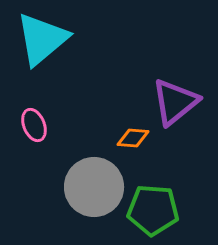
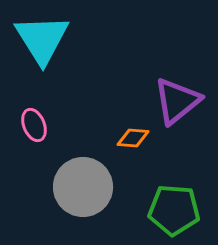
cyan triangle: rotated 22 degrees counterclockwise
purple triangle: moved 2 px right, 1 px up
gray circle: moved 11 px left
green pentagon: moved 21 px right
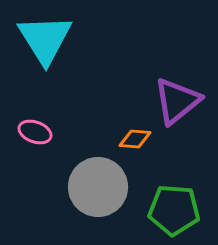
cyan triangle: moved 3 px right
pink ellipse: moved 1 px right, 7 px down; rotated 48 degrees counterclockwise
orange diamond: moved 2 px right, 1 px down
gray circle: moved 15 px right
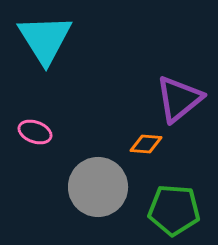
purple triangle: moved 2 px right, 2 px up
orange diamond: moved 11 px right, 5 px down
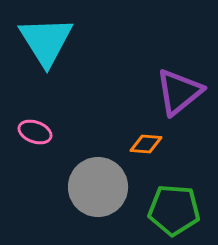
cyan triangle: moved 1 px right, 2 px down
purple triangle: moved 7 px up
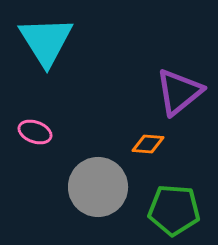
orange diamond: moved 2 px right
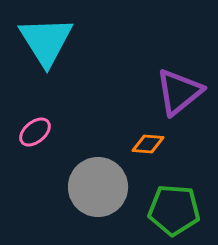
pink ellipse: rotated 60 degrees counterclockwise
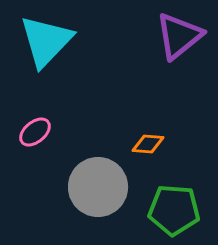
cyan triangle: rotated 16 degrees clockwise
purple triangle: moved 56 px up
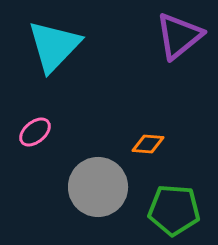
cyan triangle: moved 8 px right, 5 px down
